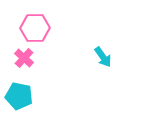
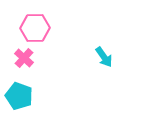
cyan arrow: moved 1 px right
cyan pentagon: rotated 8 degrees clockwise
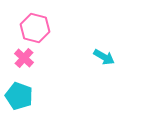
pink hexagon: rotated 16 degrees clockwise
cyan arrow: rotated 25 degrees counterclockwise
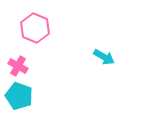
pink hexagon: rotated 8 degrees clockwise
pink cross: moved 6 px left, 8 px down; rotated 12 degrees counterclockwise
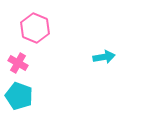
cyan arrow: rotated 40 degrees counterclockwise
pink cross: moved 3 px up
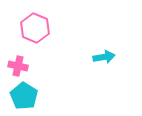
pink cross: moved 3 px down; rotated 18 degrees counterclockwise
cyan pentagon: moved 5 px right; rotated 12 degrees clockwise
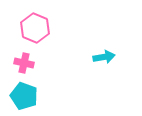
pink cross: moved 6 px right, 3 px up
cyan pentagon: rotated 12 degrees counterclockwise
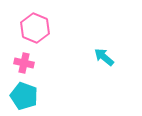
cyan arrow: rotated 130 degrees counterclockwise
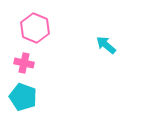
cyan arrow: moved 2 px right, 12 px up
cyan pentagon: moved 1 px left, 1 px down
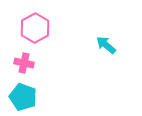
pink hexagon: rotated 8 degrees clockwise
